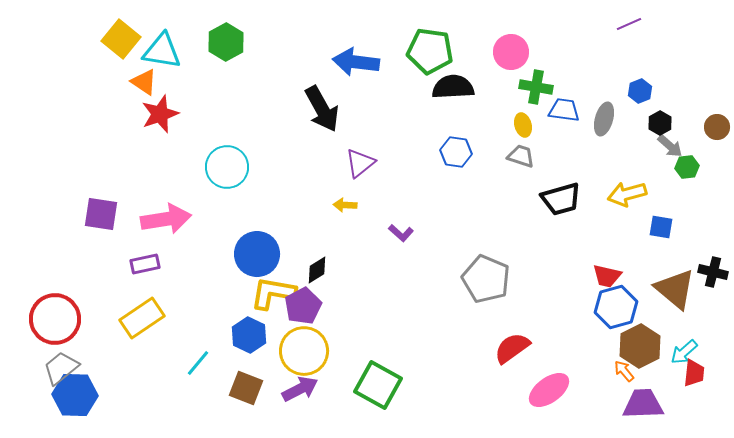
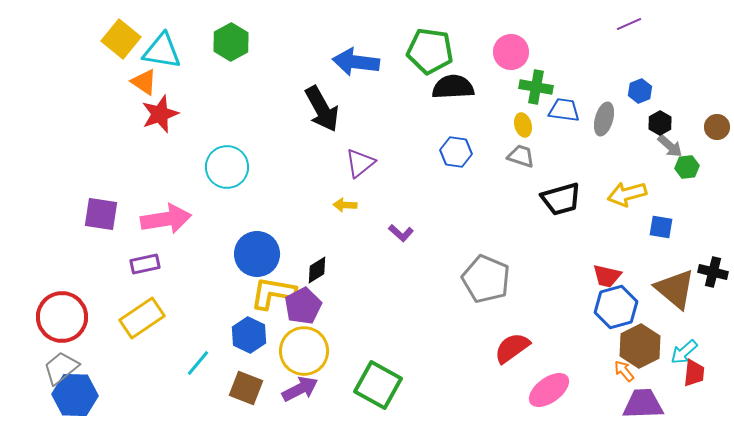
green hexagon at (226, 42): moved 5 px right
red circle at (55, 319): moved 7 px right, 2 px up
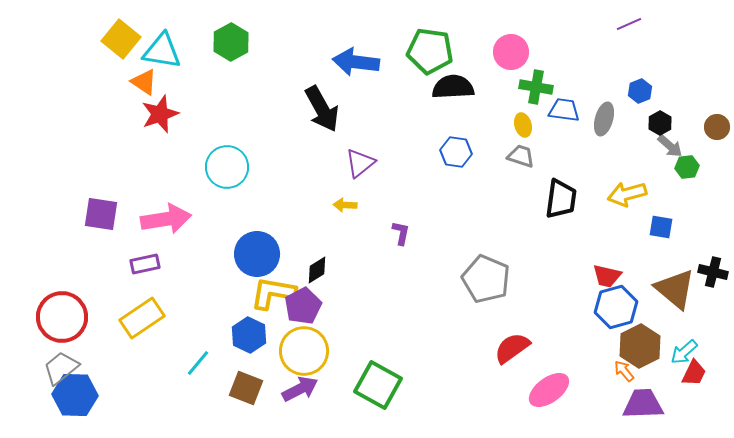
black trapezoid at (561, 199): rotated 66 degrees counterclockwise
purple L-shape at (401, 233): rotated 120 degrees counterclockwise
red trapezoid at (694, 373): rotated 20 degrees clockwise
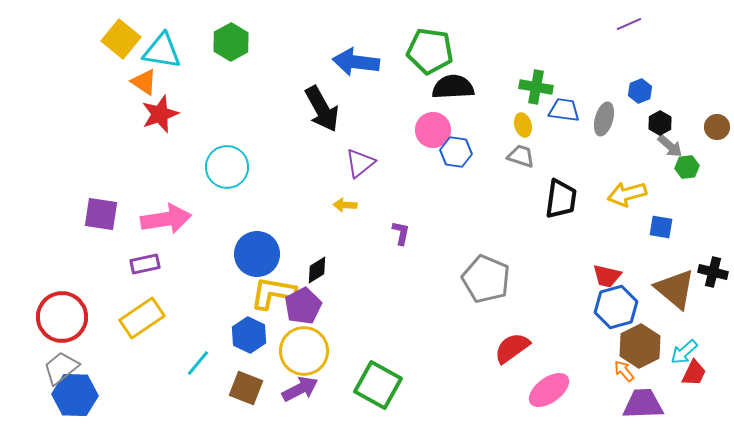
pink circle at (511, 52): moved 78 px left, 78 px down
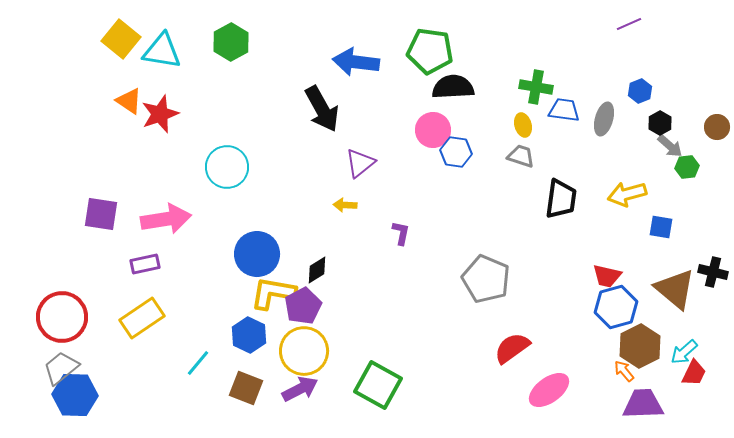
orange triangle at (144, 82): moved 15 px left, 19 px down
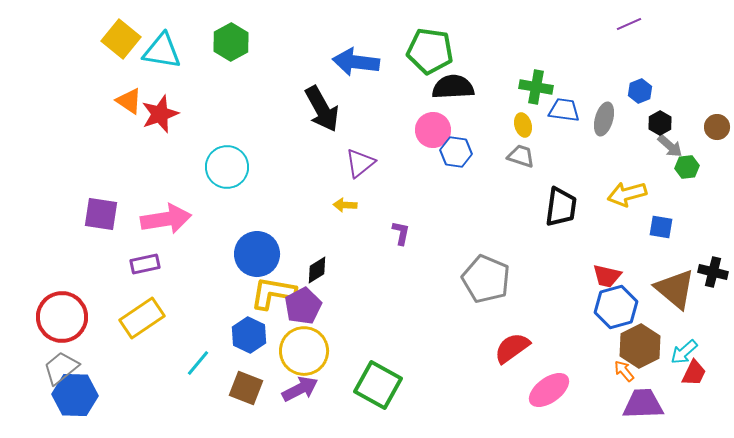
black trapezoid at (561, 199): moved 8 px down
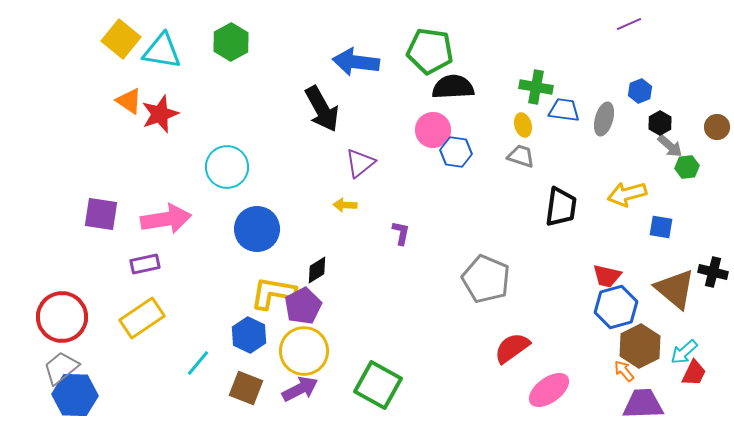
blue circle at (257, 254): moved 25 px up
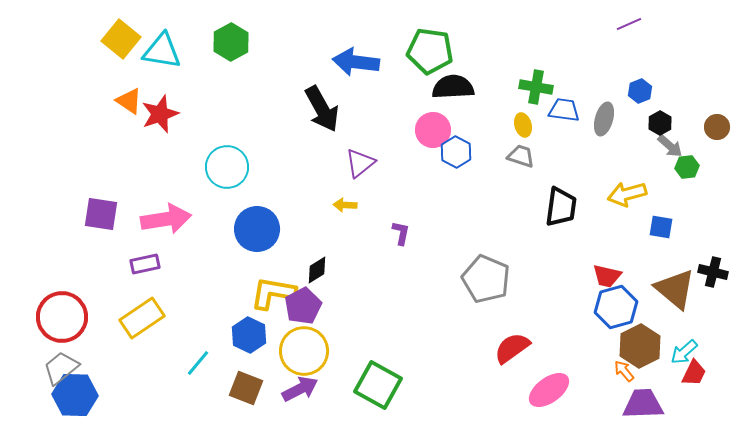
blue hexagon at (456, 152): rotated 20 degrees clockwise
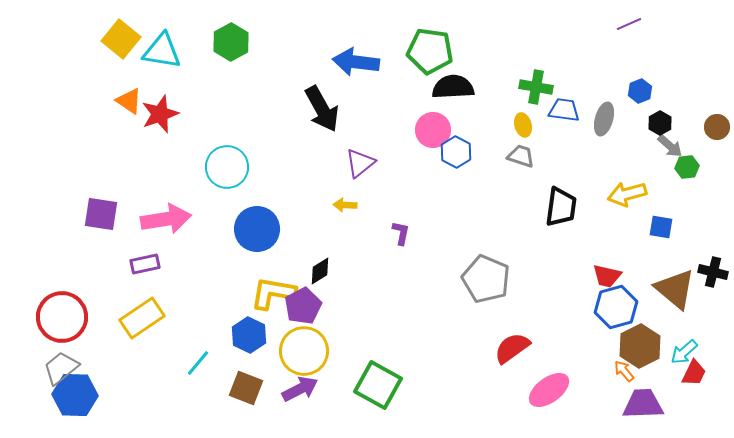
black diamond at (317, 270): moved 3 px right, 1 px down
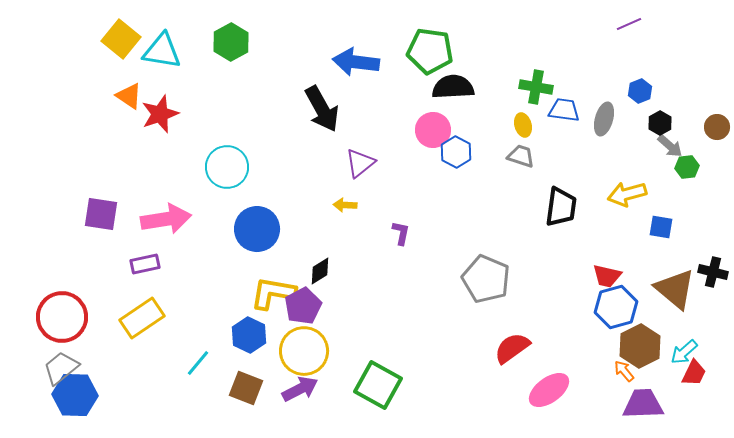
orange triangle at (129, 101): moved 5 px up
